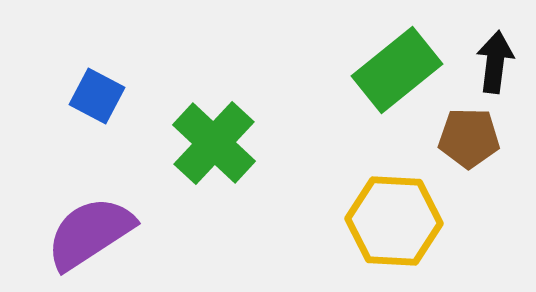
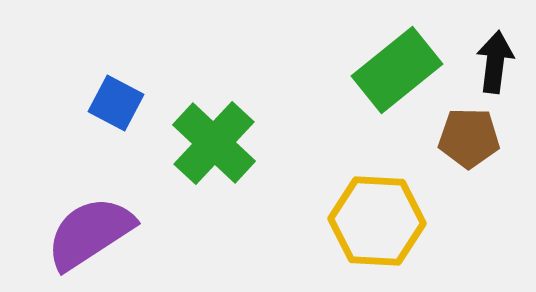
blue square: moved 19 px right, 7 px down
yellow hexagon: moved 17 px left
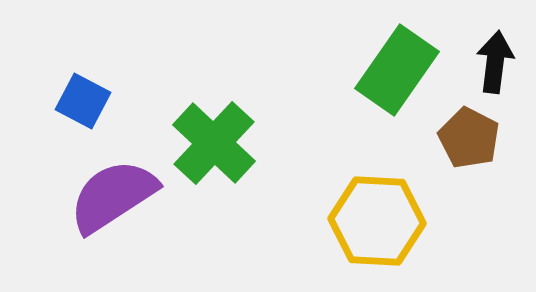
green rectangle: rotated 16 degrees counterclockwise
blue square: moved 33 px left, 2 px up
brown pentagon: rotated 26 degrees clockwise
purple semicircle: moved 23 px right, 37 px up
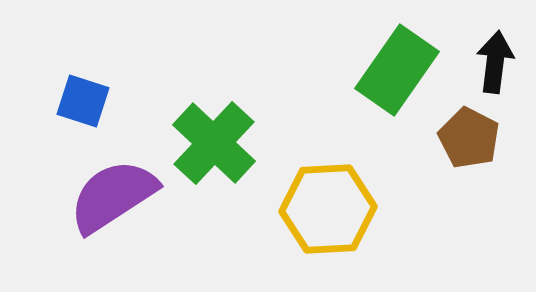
blue square: rotated 10 degrees counterclockwise
yellow hexagon: moved 49 px left, 12 px up; rotated 6 degrees counterclockwise
